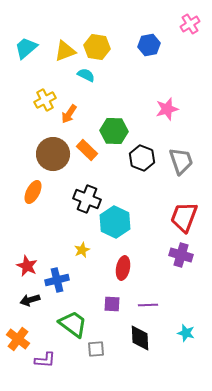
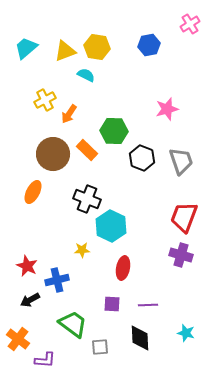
cyan hexagon: moved 4 px left, 4 px down
yellow star: rotated 21 degrees clockwise
black arrow: rotated 12 degrees counterclockwise
gray square: moved 4 px right, 2 px up
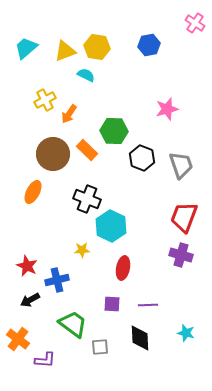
pink cross: moved 5 px right, 1 px up; rotated 24 degrees counterclockwise
gray trapezoid: moved 4 px down
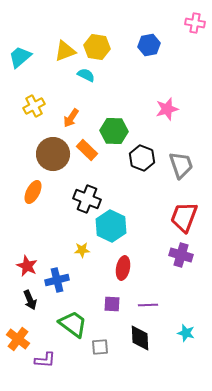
pink cross: rotated 24 degrees counterclockwise
cyan trapezoid: moved 6 px left, 9 px down
yellow cross: moved 11 px left, 6 px down
orange arrow: moved 2 px right, 4 px down
black arrow: rotated 84 degrees counterclockwise
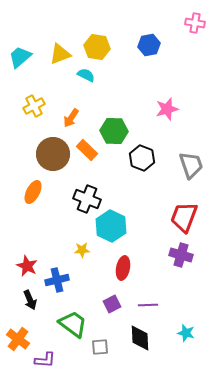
yellow triangle: moved 5 px left, 3 px down
gray trapezoid: moved 10 px right
purple square: rotated 30 degrees counterclockwise
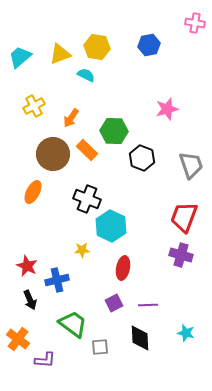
purple square: moved 2 px right, 1 px up
